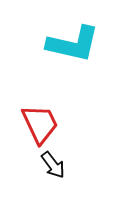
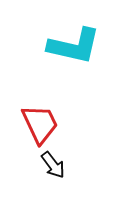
cyan L-shape: moved 1 px right, 2 px down
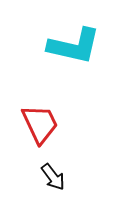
black arrow: moved 12 px down
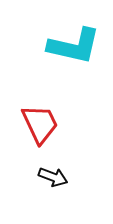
black arrow: rotated 32 degrees counterclockwise
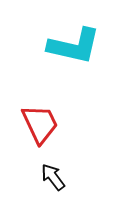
black arrow: rotated 148 degrees counterclockwise
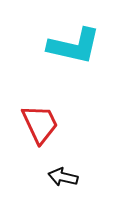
black arrow: moved 10 px right; rotated 40 degrees counterclockwise
